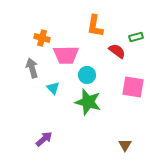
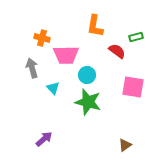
brown triangle: rotated 24 degrees clockwise
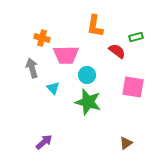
purple arrow: moved 3 px down
brown triangle: moved 1 px right, 2 px up
